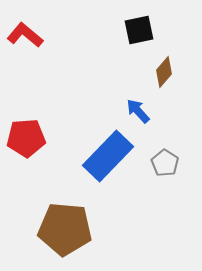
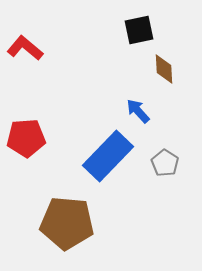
red L-shape: moved 13 px down
brown diamond: moved 3 px up; rotated 44 degrees counterclockwise
brown pentagon: moved 2 px right, 6 px up
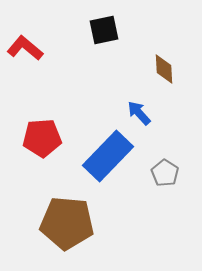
black square: moved 35 px left
blue arrow: moved 1 px right, 2 px down
red pentagon: moved 16 px right
gray pentagon: moved 10 px down
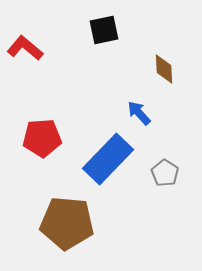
blue rectangle: moved 3 px down
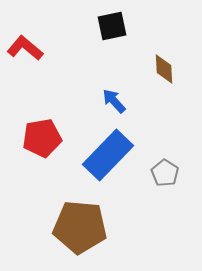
black square: moved 8 px right, 4 px up
blue arrow: moved 25 px left, 12 px up
red pentagon: rotated 6 degrees counterclockwise
blue rectangle: moved 4 px up
brown pentagon: moved 13 px right, 4 px down
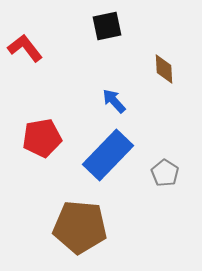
black square: moved 5 px left
red L-shape: rotated 12 degrees clockwise
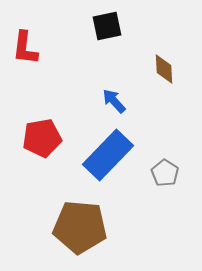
red L-shape: rotated 135 degrees counterclockwise
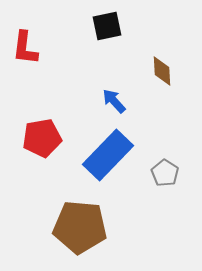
brown diamond: moved 2 px left, 2 px down
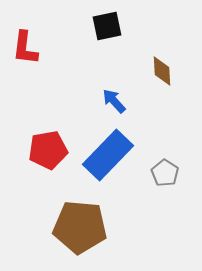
red pentagon: moved 6 px right, 12 px down
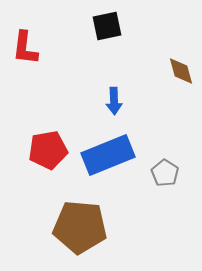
brown diamond: moved 19 px right; rotated 12 degrees counterclockwise
blue arrow: rotated 140 degrees counterclockwise
blue rectangle: rotated 24 degrees clockwise
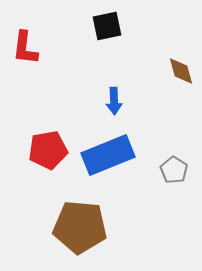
gray pentagon: moved 9 px right, 3 px up
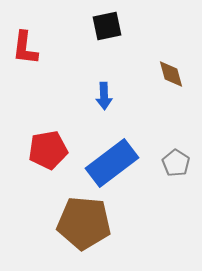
brown diamond: moved 10 px left, 3 px down
blue arrow: moved 10 px left, 5 px up
blue rectangle: moved 4 px right, 8 px down; rotated 15 degrees counterclockwise
gray pentagon: moved 2 px right, 7 px up
brown pentagon: moved 4 px right, 4 px up
